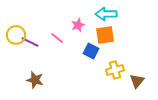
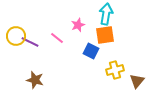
cyan arrow: rotated 100 degrees clockwise
yellow circle: moved 1 px down
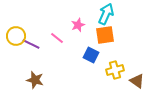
cyan arrow: rotated 15 degrees clockwise
purple line: moved 1 px right, 2 px down
blue square: moved 4 px down
brown triangle: rotated 35 degrees counterclockwise
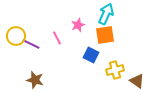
pink line: rotated 24 degrees clockwise
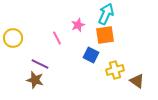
yellow circle: moved 3 px left, 2 px down
purple line: moved 9 px right, 20 px down
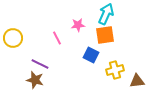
pink star: rotated 16 degrees clockwise
brown triangle: rotated 42 degrees counterclockwise
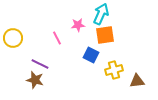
cyan arrow: moved 5 px left
yellow cross: moved 1 px left
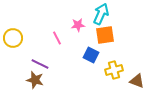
brown triangle: rotated 28 degrees clockwise
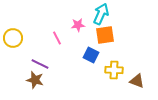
yellow cross: rotated 18 degrees clockwise
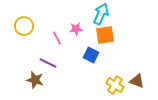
pink star: moved 2 px left, 4 px down
yellow circle: moved 11 px right, 12 px up
purple line: moved 8 px right, 1 px up
yellow cross: moved 1 px right, 15 px down; rotated 30 degrees clockwise
